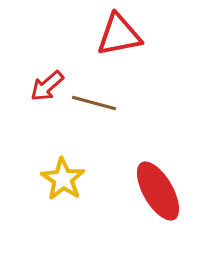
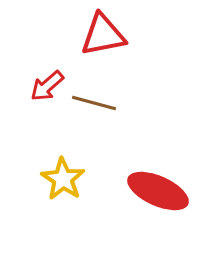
red triangle: moved 16 px left
red ellipse: rotated 36 degrees counterclockwise
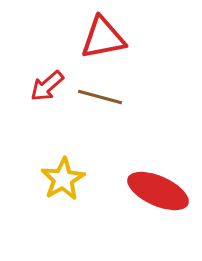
red triangle: moved 3 px down
brown line: moved 6 px right, 6 px up
yellow star: rotated 9 degrees clockwise
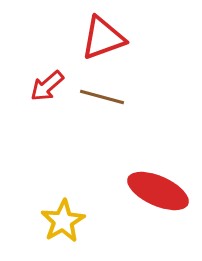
red triangle: rotated 9 degrees counterclockwise
brown line: moved 2 px right
yellow star: moved 42 px down
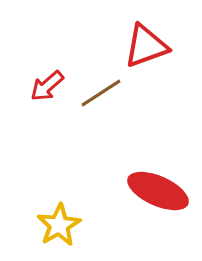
red triangle: moved 43 px right, 8 px down
brown line: moved 1 px left, 4 px up; rotated 48 degrees counterclockwise
yellow star: moved 4 px left, 4 px down
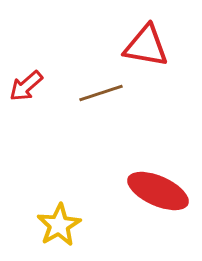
red triangle: rotated 30 degrees clockwise
red arrow: moved 21 px left
brown line: rotated 15 degrees clockwise
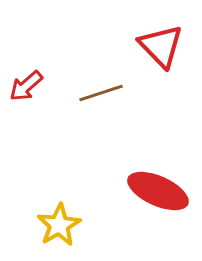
red triangle: moved 15 px right; rotated 36 degrees clockwise
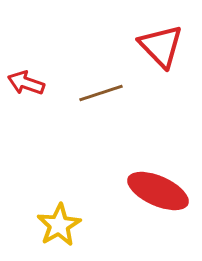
red arrow: moved 3 px up; rotated 60 degrees clockwise
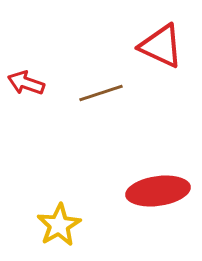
red triangle: rotated 21 degrees counterclockwise
red ellipse: rotated 32 degrees counterclockwise
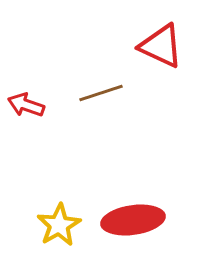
red arrow: moved 22 px down
red ellipse: moved 25 px left, 29 px down
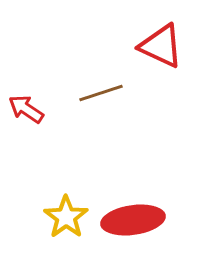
red arrow: moved 4 px down; rotated 15 degrees clockwise
yellow star: moved 7 px right, 8 px up; rotated 6 degrees counterclockwise
